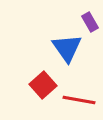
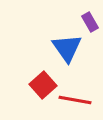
red line: moved 4 px left
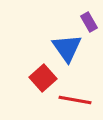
purple rectangle: moved 1 px left
red square: moved 7 px up
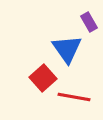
blue triangle: moved 1 px down
red line: moved 1 px left, 3 px up
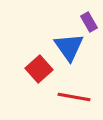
blue triangle: moved 2 px right, 2 px up
red square: moved 4 px left, 9 px up
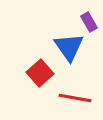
red square: moved 1 px right, 4 px down
red line: moved 1 px right, 1 px down
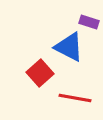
purple rectangle: rotated 42 degrees counterclockwise
blue triangle: rotated 28 degrees counterclockwise
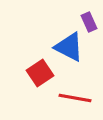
purple rectangle: rotated 48 degrees clockwise
red square: rotated 8 degrees clockwise
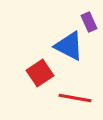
blue triangle: moved 1 px up
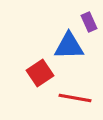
blue triangle: rotated 28 degrees counterclockwise
